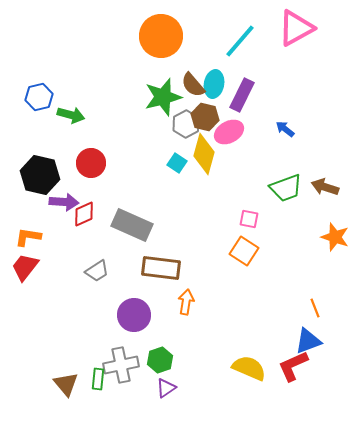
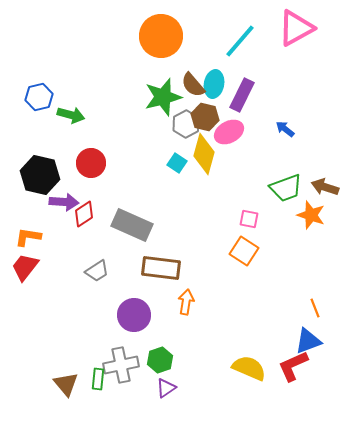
red diamond: rotated 8 degrees counterclockwise
orange star: moved 24 px left, 22 px up
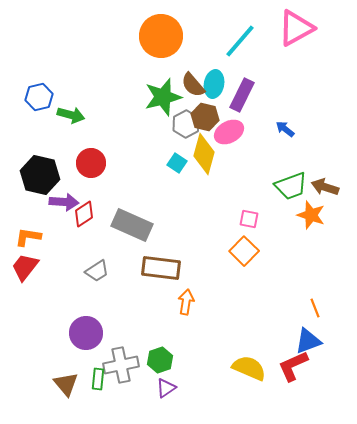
green trapezoid: moved 5 px right, 2 px up
orange square: rotated 12 degrees clockwise
purple circle: moved 48 px left, 18 px down
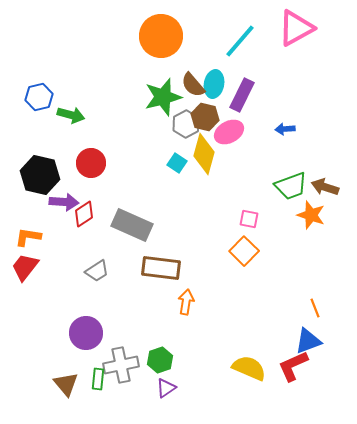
blue arrow: rotated 42 degrees counterclockwise
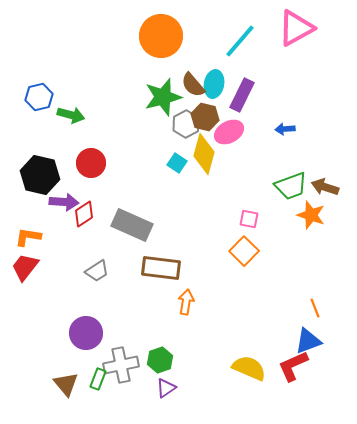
green rectangle: rotated 15 degrees clockwise
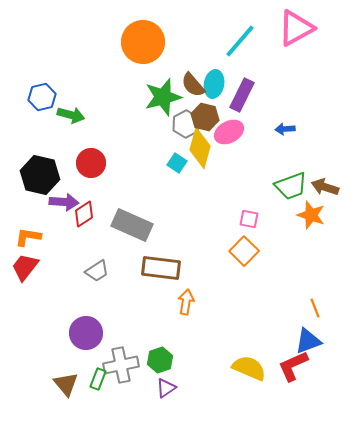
orange circle: moved 18 px left, 6 px down
blue hexagon: moved 3 px right
yellow diamond: moved 4 px left, 6 px up
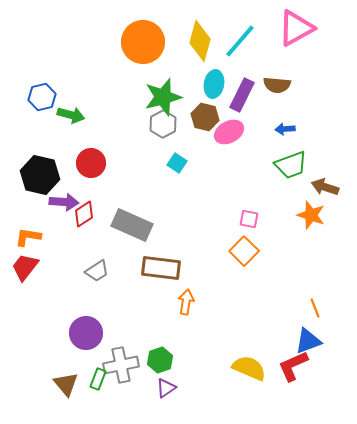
brown semicircle: moved 84 px right; rotated 44 degrees counterclockwise
gray hexagon: moved 23 px left
yellow diamond: moved 107 px up
green trapezoid: moved 21 px up
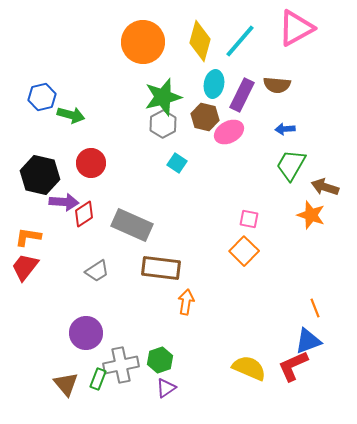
green trapezoid: rotated 140 degrees clockwise
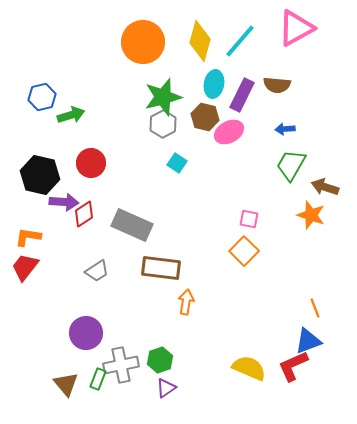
green arrow: rotated 32 degrees counterclockwise
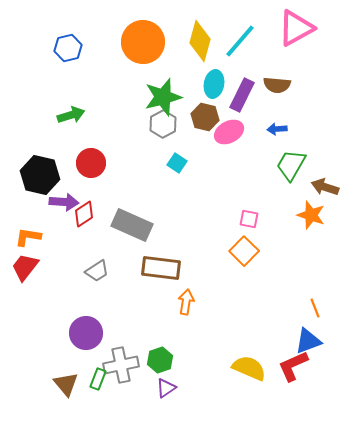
blue hexagon: moved 26 px right, 49 px up
blue arrow: moved 8 px left
